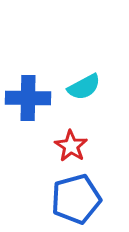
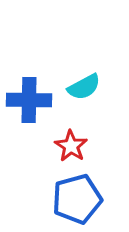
blue cross: moved 1 px right, 2 px down
blue pentagon: moved 1 px right
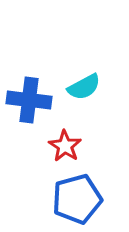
blue cross: rotated 6 degrees clockwise
red star: moved 6 px left
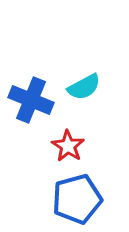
blue cross: moved 2 px right; rotated 15 degrees clockwise
red star: moved 3 px right
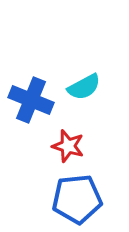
red star: rotated 16 degrees counterclockwise
blue pentagon: rotated 9 degrees clockwise
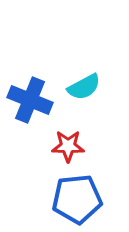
blue cross: moved 1 px left
red star: rotated 16 degrees counterclockwise
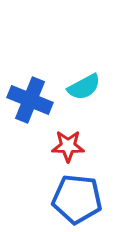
blue pentagon: rotated 12 degrees clockwise
